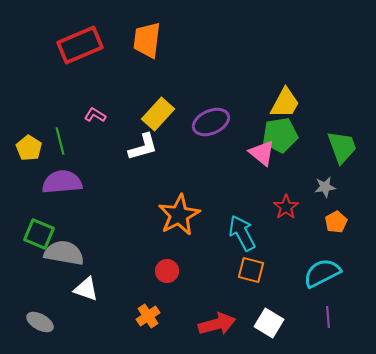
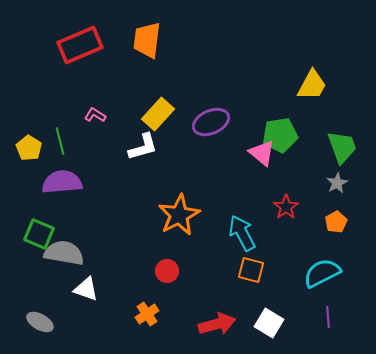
yellow trapezoid: moved 27 px right, 18 px up
gray star: moved 12 px right, 4 px up; rotated 20 degrees counterclockwise
orange cross: moved 1 px left, 2 px up
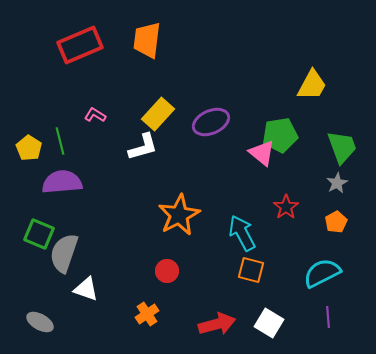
gray semicircle: rotated 81 degrees counterclockwise
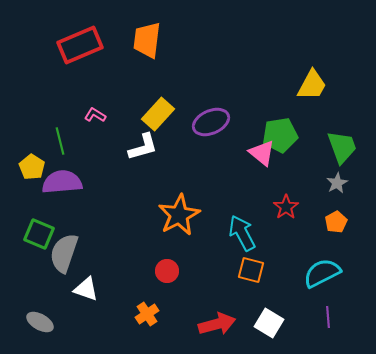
yellow pentagon: moved 3 px right, 19 px down
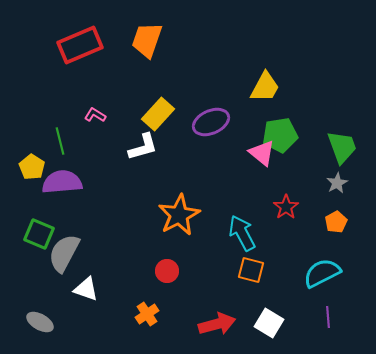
orange trapezoid: rotated 12 degrees clockwise
yellow trapezoid: moved 47 px left, 2 px down
gray semicircle: rotated 9 degrees clockwise
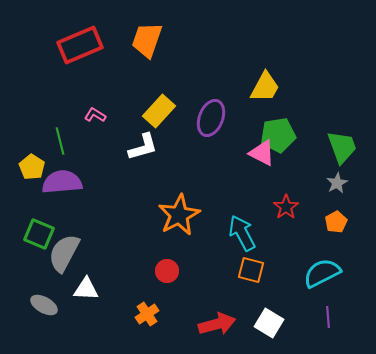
yellow rectangle: moved 1 px right, 3 px up
purple ellipse: moved 4 px up; rotated 45 degrees counterclockwise
green pentagon: moved 2 px left
pink triangle: rotated 12 degrees counterclockwise
white triangle: rotated 16 degrees counterclockwise
gray ellipse: moved 4 px right, 17 px up
